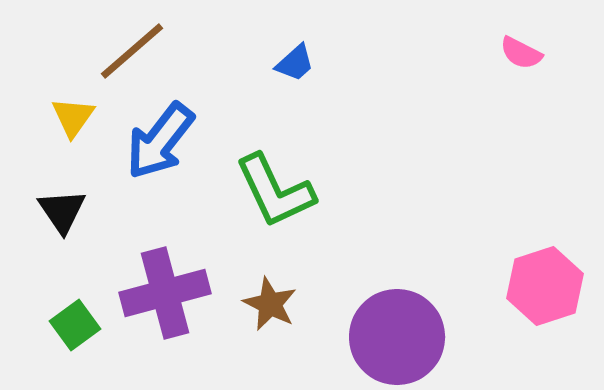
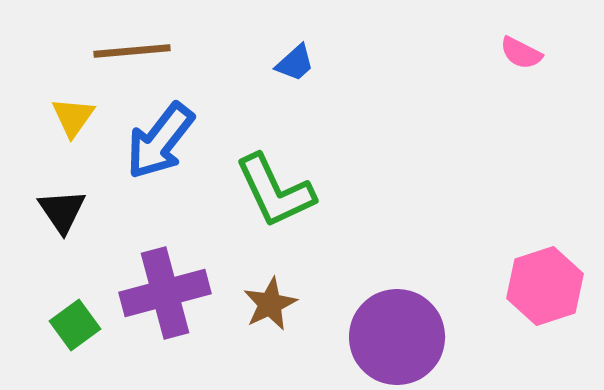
brown line: rotated 36 degrees clockwise
brown star: rotated 20 degrees clockwise
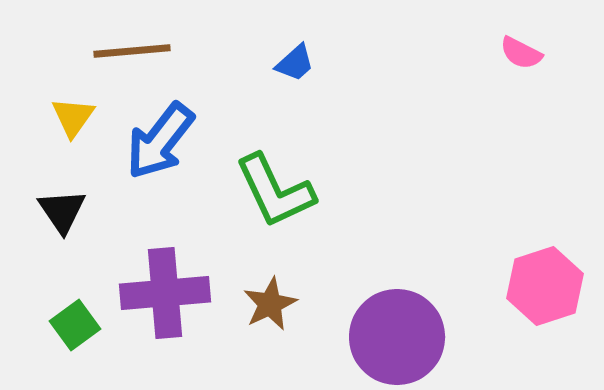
purple cross: rotated 10 degrees clockwise
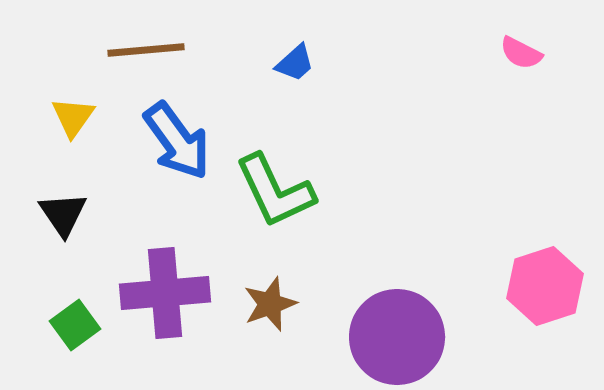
brown line: moved 14 px right, 1 px up
blue arrow: moved 17 px right; rotated 74 degrees counterclockwise
black triangle: moved 1 px right, 3 px down
brown star: rotated 6 degrees clockwise
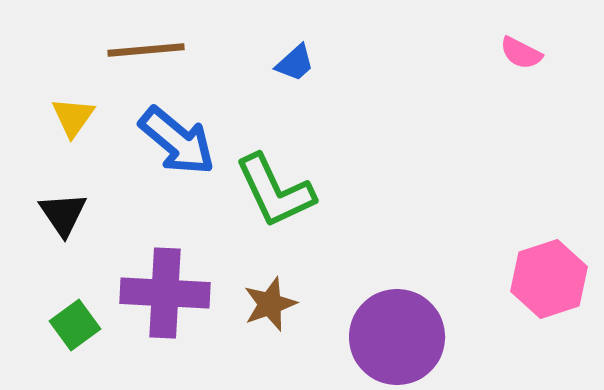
blue arrow: rotated 14 degrees counterclockwise
pink hexagon: moved 4 px right, 7 px up
purple cross: rotated 8 degrees clockwise
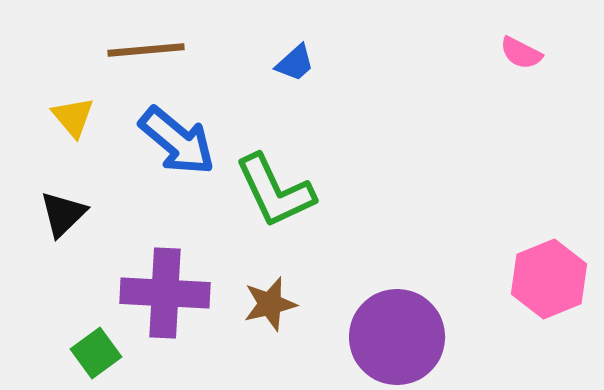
yellow triangle: rotated 15 degrees counterclockwise
black triangle: rotated 20 degrees clockwise
pink hexagon: rotated 4 degrees counterclockwise
brown star: rotated 6 degrees clockwise
green square: moved 21 px right, 28 px down
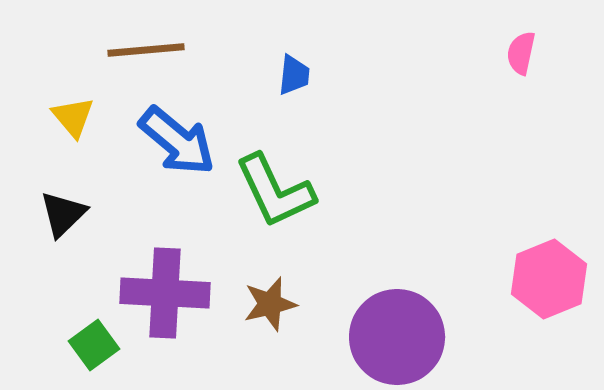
pink semicircle: rotated 75 degrees clockwise
blue trapezoid: moved 1 px left, 12 px down; rotated 42 degrees counterclockwise
green square: moved 2 px left, 8 px up
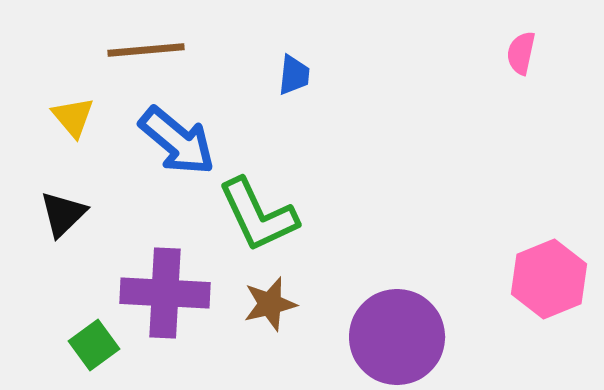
green L-shape: moved 17 px left, 24 px down
